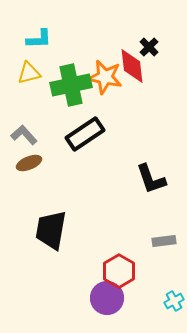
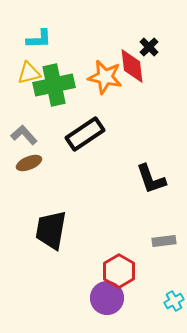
green cross: moved 17 px left
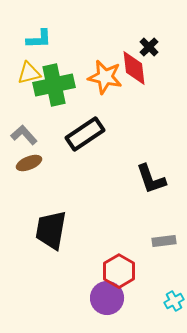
red diamond: moved 2 px right, 2 px down
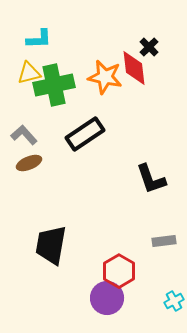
black trapezoid: moved 15 px down
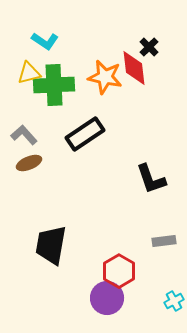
cyan L-shape: moved 6 px right, 2 px down; rotated 36 degrees clockwise
green cross: rotated 9 degrees clockwise
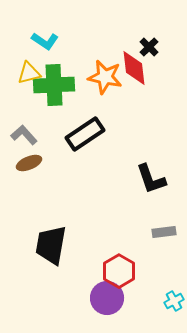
gray rectangle: moved 9 px up
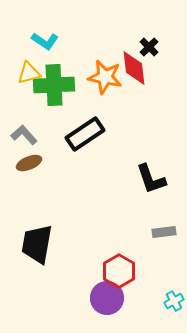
black trapezoid: moved 14 px left, 1 px up
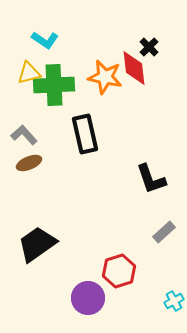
cyan L-shape: moved 1 px up
black rectangle: rotated 69 degrees counterclockwise
gray rectangle: rotated 35 degrees counterclockwise
black trapezoid: rotated 45 degrees clockwise
red hexagon: rotated 12 degrees clockwise
purple circle: moved 19 px left
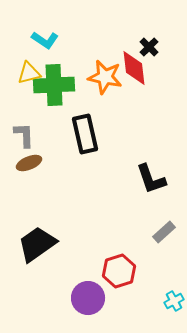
gray L-shape: rotated 40 degrees clockwise
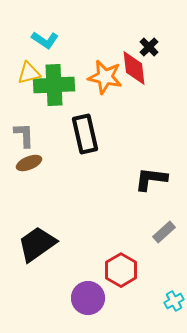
black L-shape: rotated 116 degrees clockwise
red hexagon: moved 2 px right, 1 px up; rotated 12 degrees counterclockwise
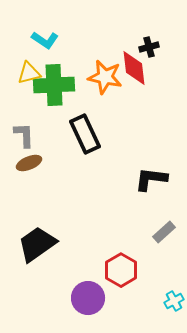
black cross: rotated 30 degrees clockwise
black rectangle: rotated 12 degrees counterclockwise
